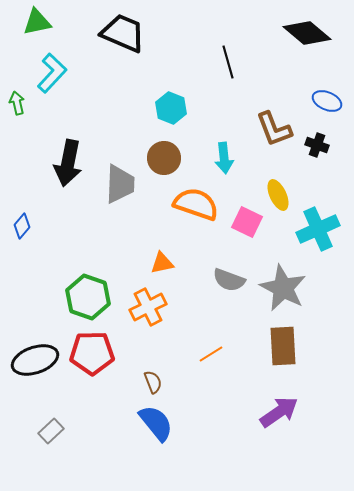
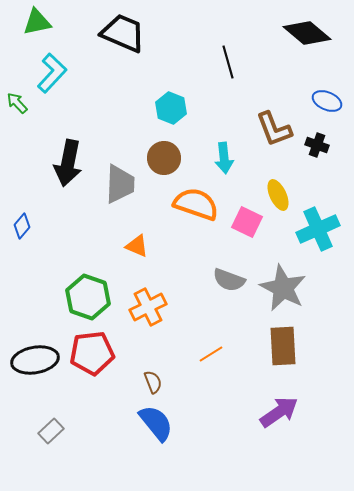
green arrow: rotated 30 degrees counterclockwise
orange triangle: moved 25 px left, 17 px up; rotated 35 degrees clockwise
red pentagon: rotated 6 degrees counterclockwise
black ellipse: rotated 9 degrees clockwise
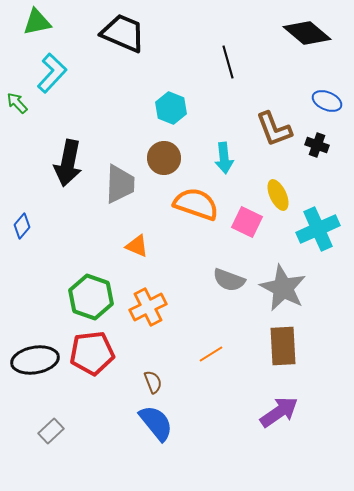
green hexagon: moved 3 px right
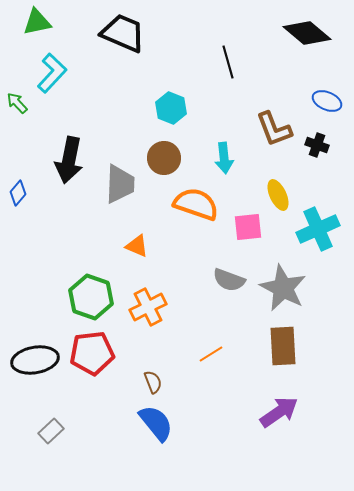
black arrow: moved 1 px right, 3 px up
pink square: moved 1 px right, 5 px down; rotated 32 degrees counterclockwise
blue diamond: moved 4 px left, 33 px up
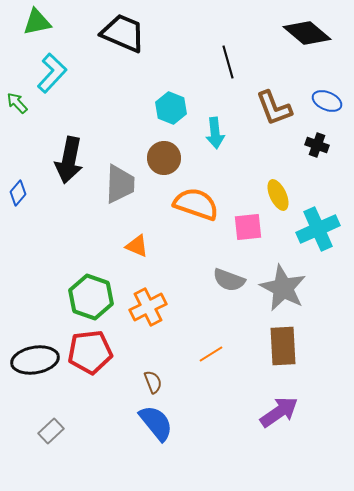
brown L-shape: moved 21 px up
cyan arrow: moved 9 px left, 25 px up
red pentagon: moved 2 px left, 1 px up
